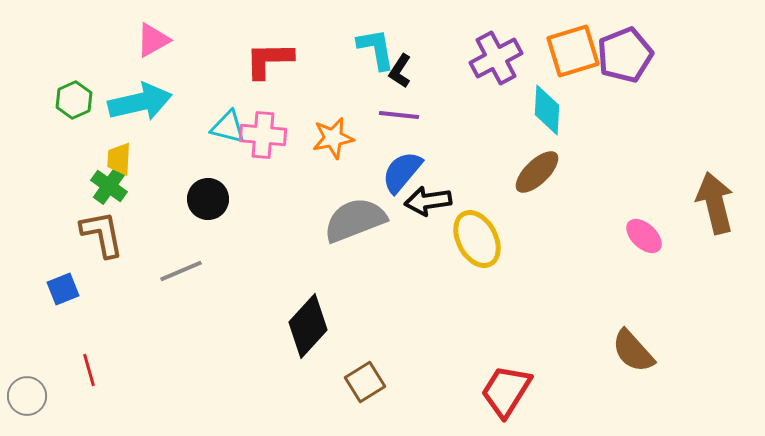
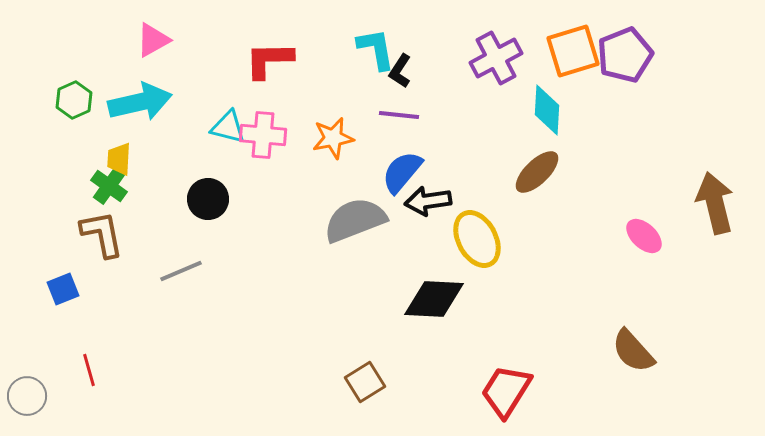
black diamond: moved 126 px right, 27 px up; rotated 50 degrees clockwise
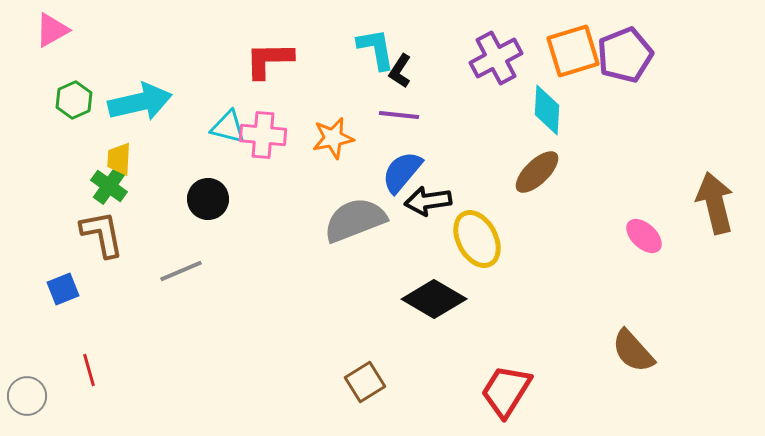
pink triangle: moved 101 px left, 10 px up
black diamond: rotated 28 degrees clockwise
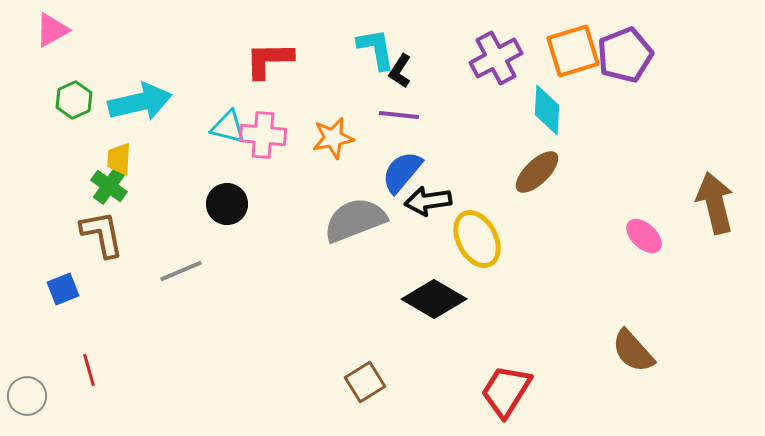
black circle: moved 19 px right, 5 px down
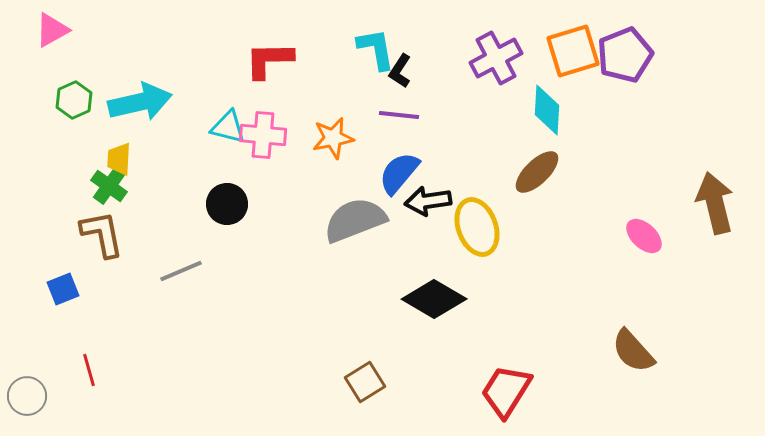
blue semicircle: moved 3 px left, 1 px down
yellow ellipse: moved 12 px up; rotated 8 degrees clockwise
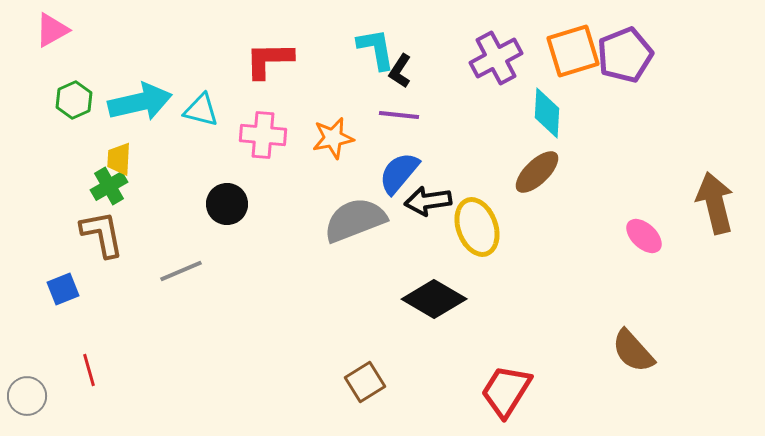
cyan diamond: moved 3 px down
cyan triangle: moved 27 px left, 17 px up
green cross: rotated 24 degrees clockwise
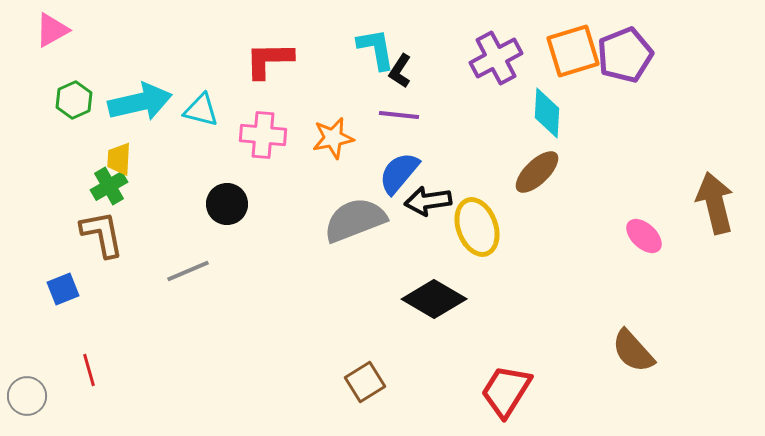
gray line: moved 7 px right
